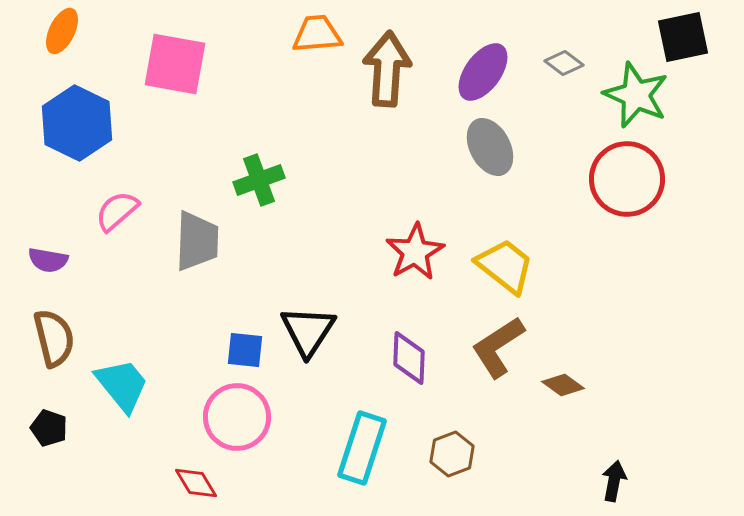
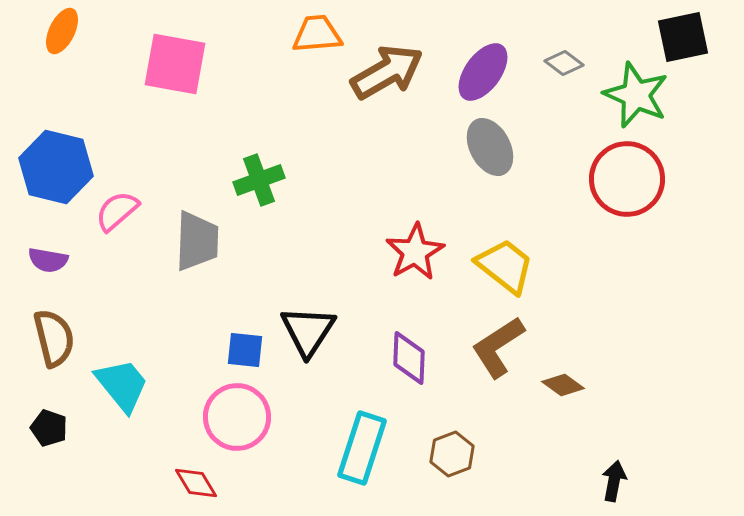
brown arrow: moved 3 px down; rotated 56 degrees clockwise
blue hexagon: moved 21 px left, 44 px down; rotated 12 degrees counterclockwise
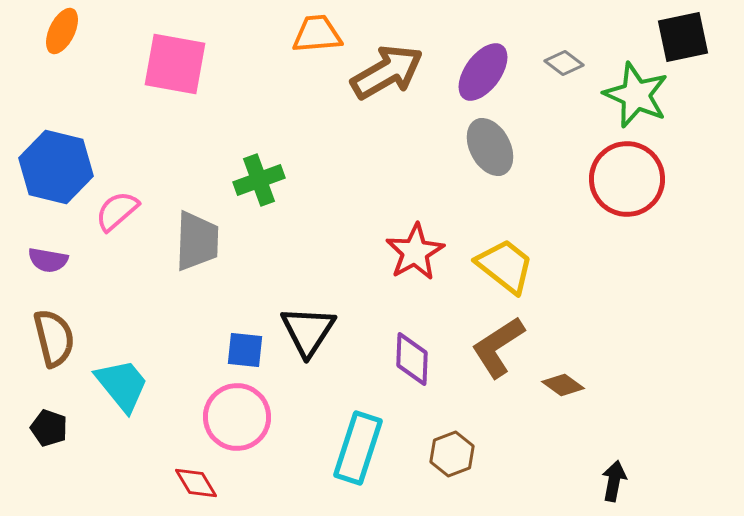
purple diamond: moved 3 px right, 1 px down
cyan rectangle: moved 4 px left
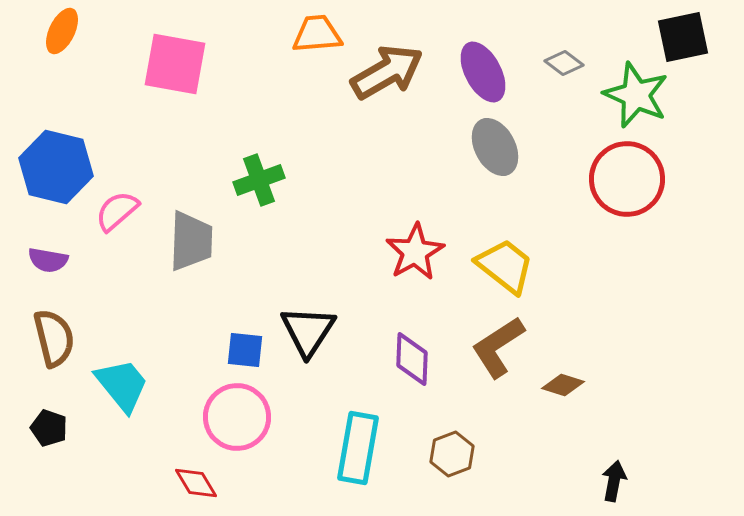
purple ellipse: rotated 64 degrees counterclockwise
gray ellipse: moved 5 px right
gray trapezoid: moved 6 px left
brown diamond: rotated 18 degrees counterclockwise
cyan rectangle: rotated 8 degrees counterclockwise
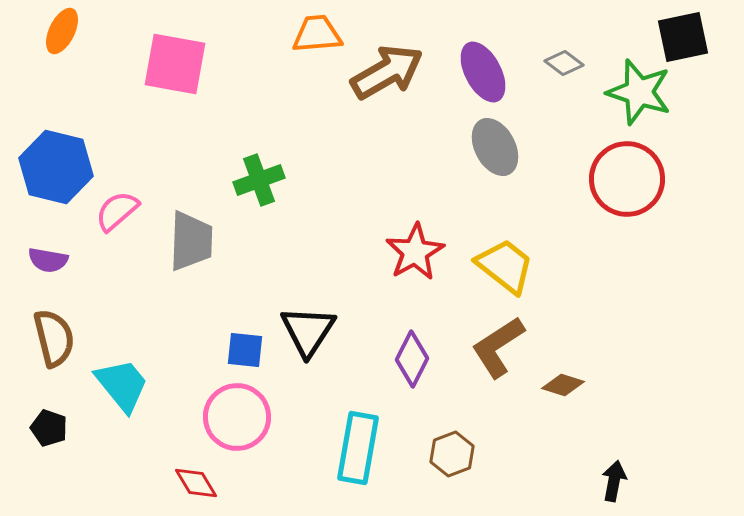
green star: moved 3 px right, 3 px up; rotated 6 degrees counterclockwise
purple diamond: rotated 24 degrees clockwise
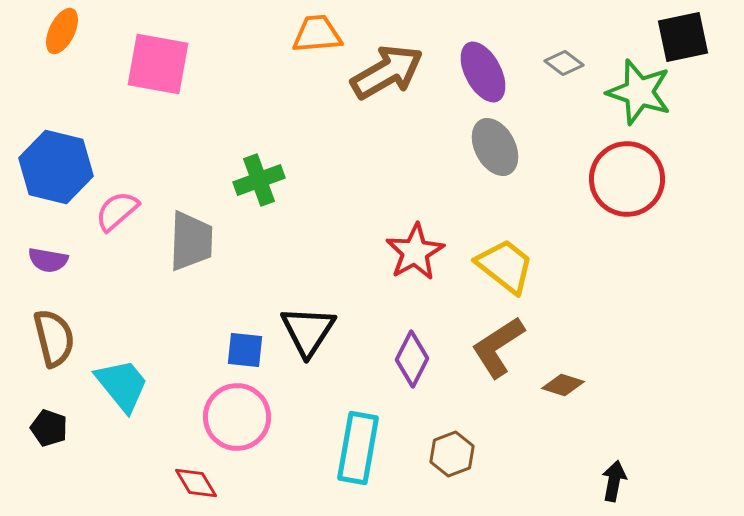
pink square: moved 17 px left
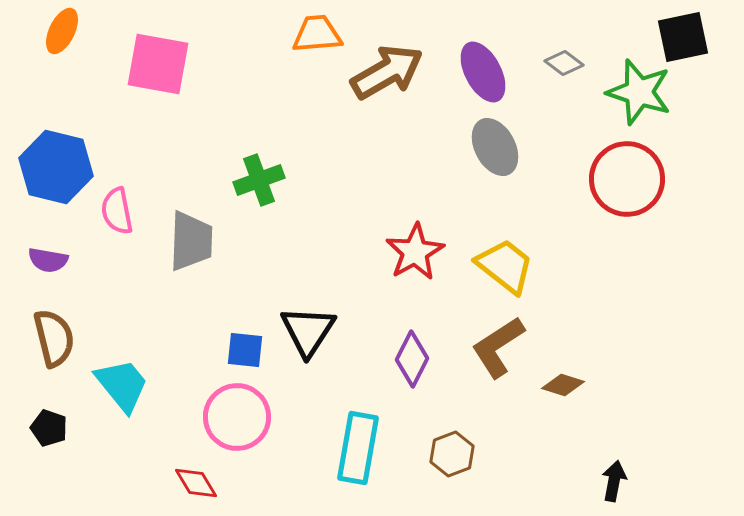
pink semicircle: rotated 60 degrees counterclockwise
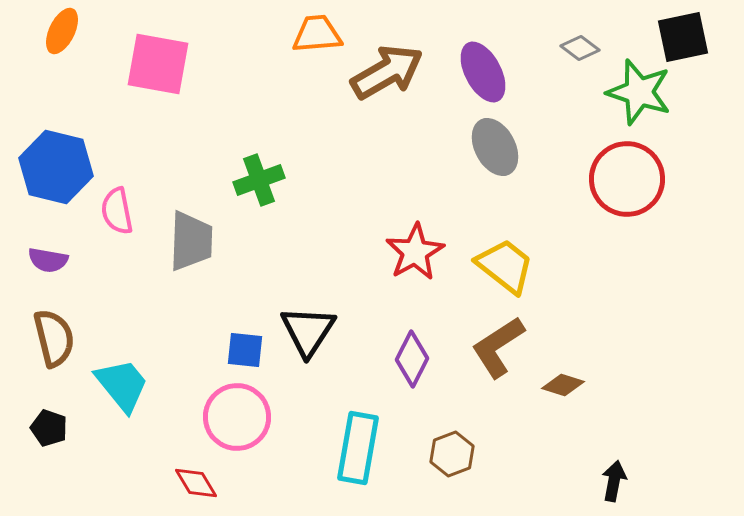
gray diamond: moved 16 px right, 15 px up
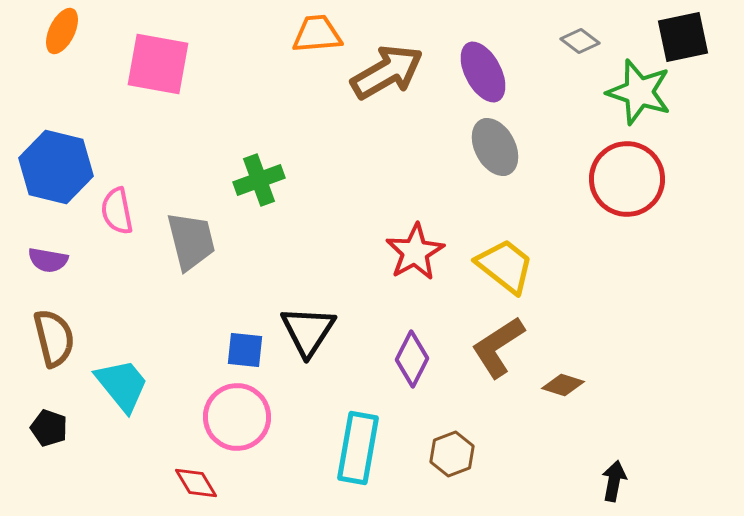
gray diamond: moved 7 px up
gray trapezoid: rotated 16 degrees counterclockwise
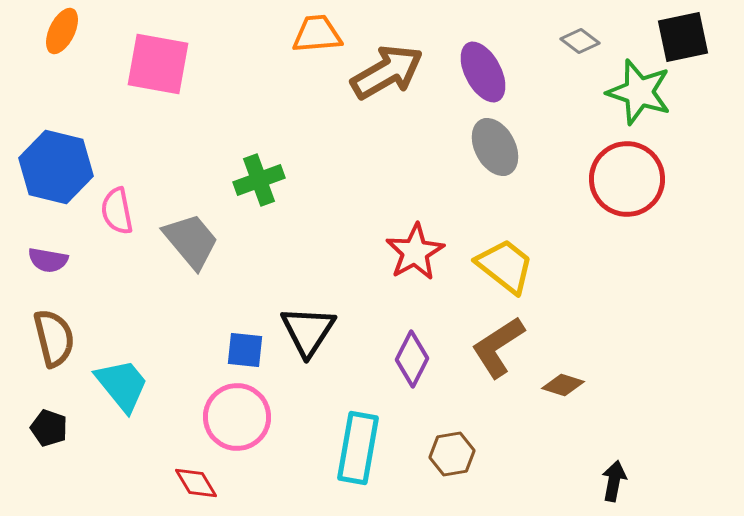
gray trapezoid: rotated 26 degrees counterclockwise
brown hexagon: rotated 12 degrees clockwise
